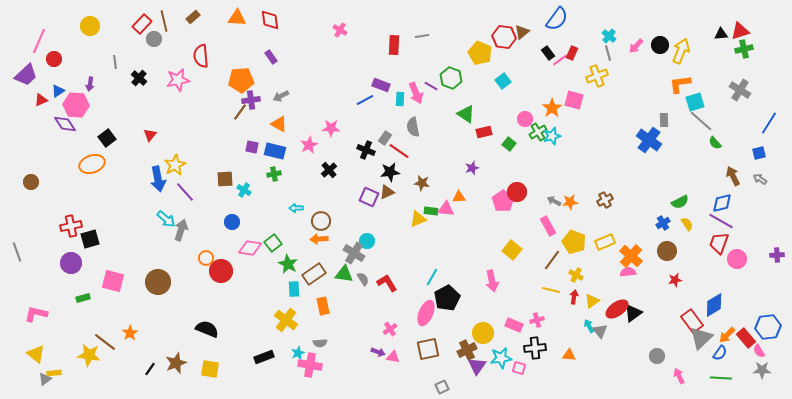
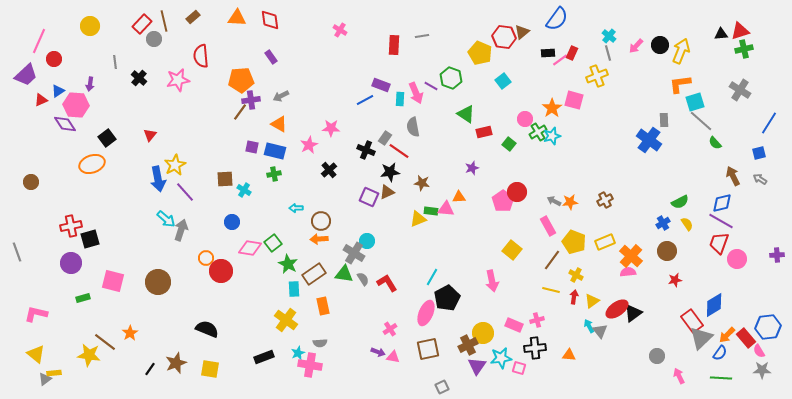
black rectangle at (548, 53): rotated 56 degrees counterclockwise
brown cross at (467, 350): moved 1 px right, 5 px up
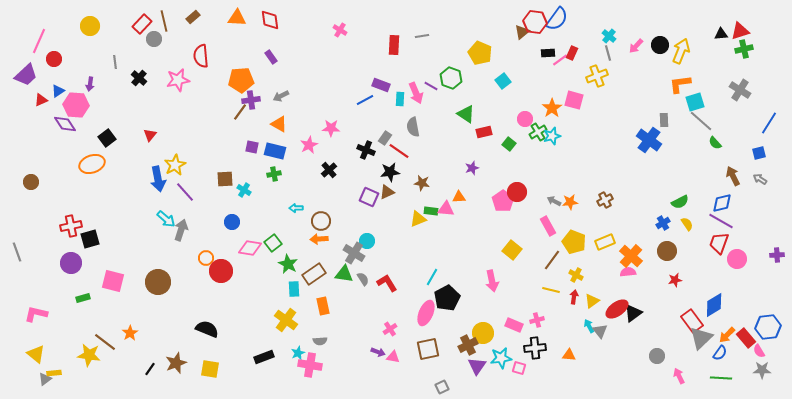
red hexagon at (504, 37): moved 31 px right, 15 px up
gray semicircle at (320, 343): moved 2 px up
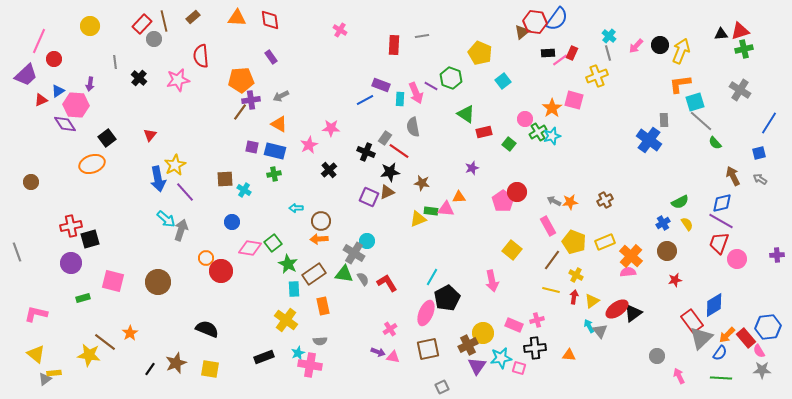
black cross at (366, 150): moved 2 px down
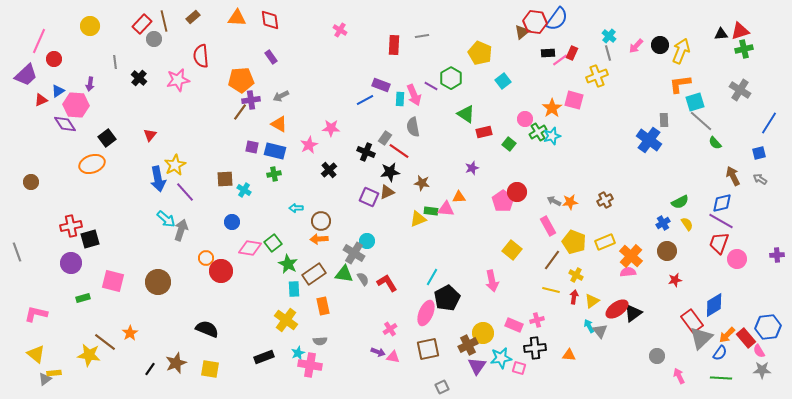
green hexagon at (451, 78): rotated 10 degrees clockwise
pink arrow at (416, 93): moved 2 px left, 2 px down
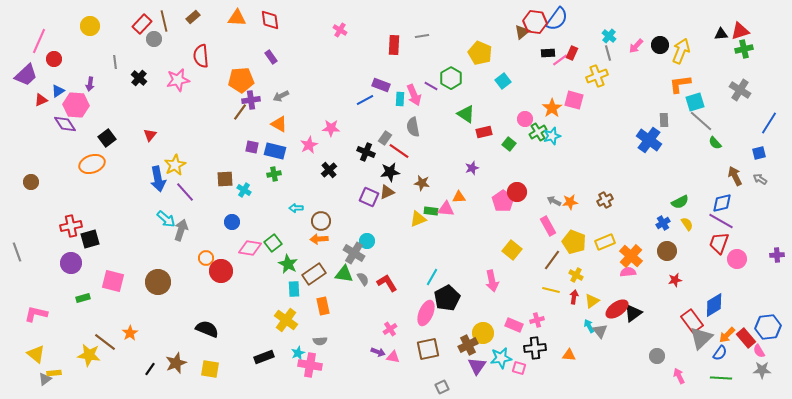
brown arrow at (733, 176): moved 2 px right
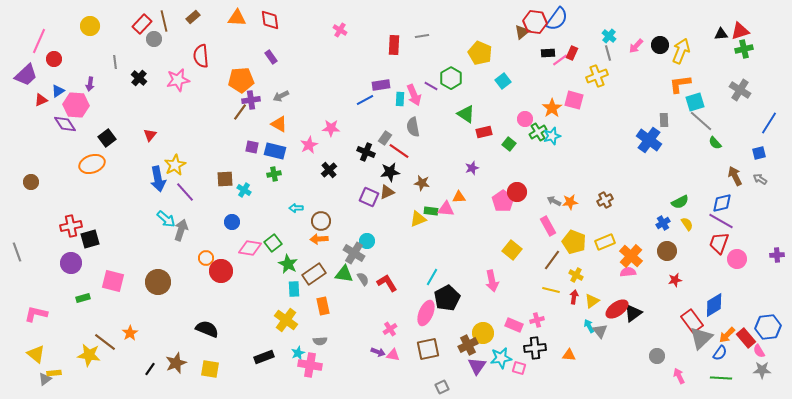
purple rectangle at (381, 85): rotated 30 degrees counterclockwise
pink triangle at (393, 357): moved 2 px up
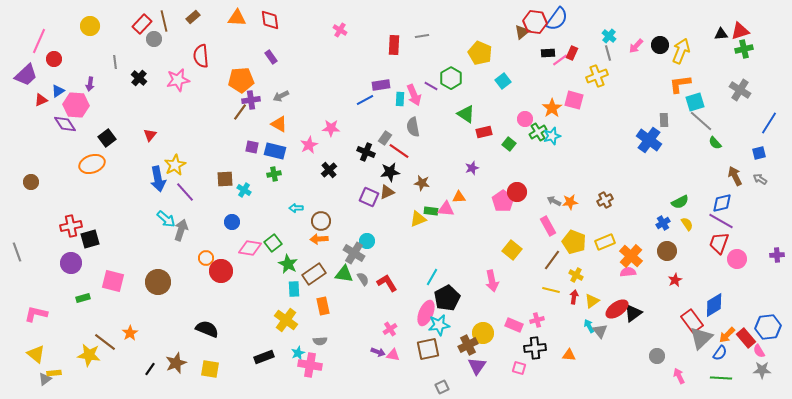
red star at (675, 280): rotated 16 degrees counterclockwise
cyan star at (501, 358): moved 62 px left, 33 px up
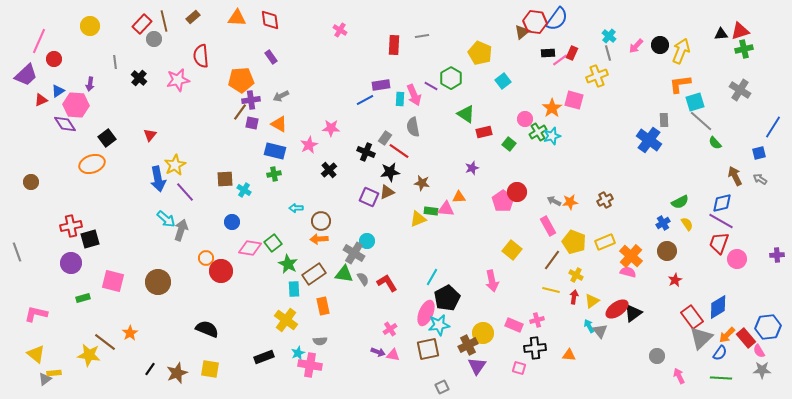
blue line at (769, 123): moved 4 px right, 4 px down
purple square at (252, 147): moved 24 px up
pink semicircle at (628, 272): rotated 21 degrees clockwise
blue diamond at (714, 305): moved 4 px right, 2 px down
red rectangle at (692, 321): moved 4 px up
brown star at (176, 363): moved 1 px right, 10 px down
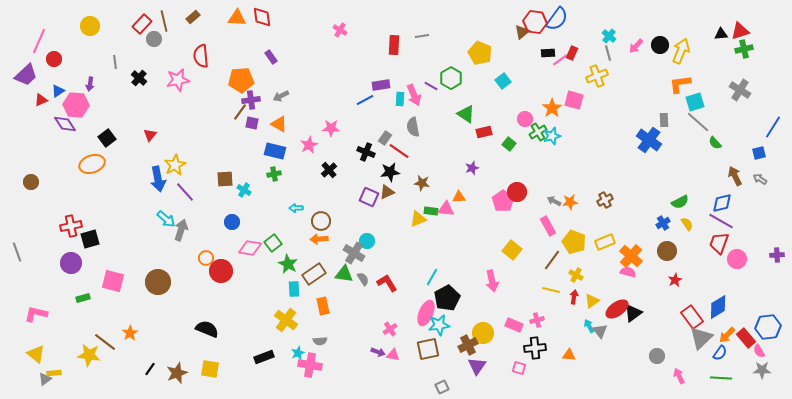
red diamond at (270, 20): moved 8 px left, 3 px up
gray line at (701, 121): moved 3 px left, 1 px down
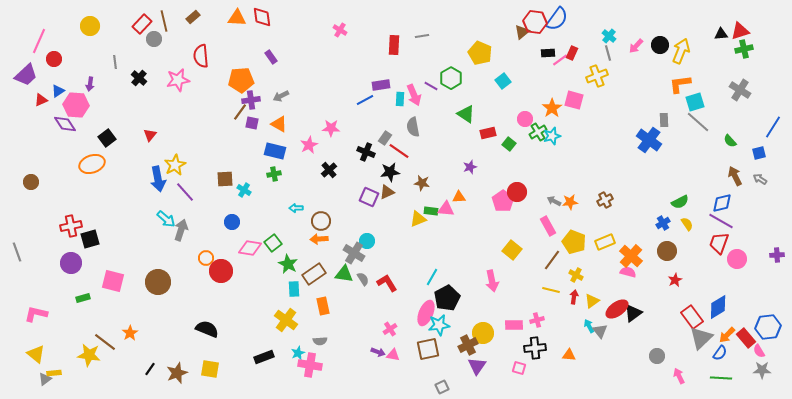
red rectangle at (484, 132): moved 4 px right, 1 px down
green semicircle at (715, 143): moved 15 px right, 2 px up
purple star at (472, 168): moved 2 px left, 1 px up
pink rectangle at (514, 325): rotated 24 degrees counterclockwise
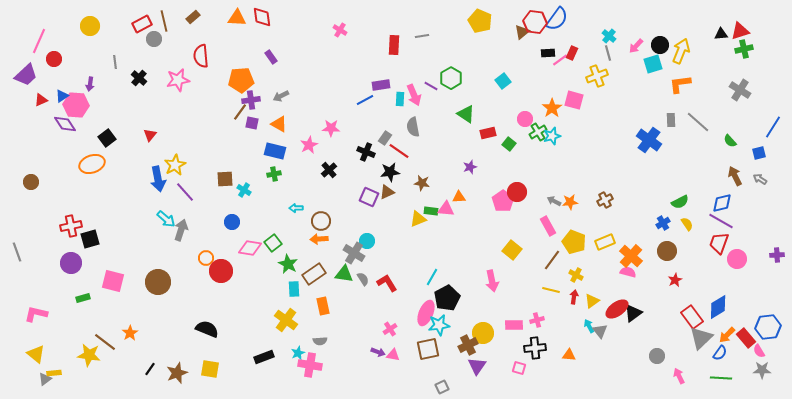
red rectangle at (142, 24): rotated 18 degrees clockwise
yellow pentagon at (480, 53): moved 32 px up
blue triangle at (58, 91): moved 4 px right, 5 px down
cyan square at (695, 102): moved 42 px left, 38 px up
gray rectangle at (664, 120): moved 7 px right
